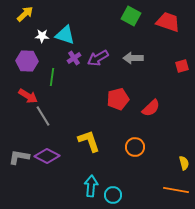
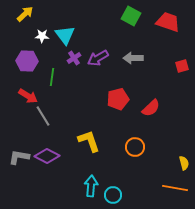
cyan triangle: rotated 35 degrees clockwise
orange line: moved 1 px left, 2 px up
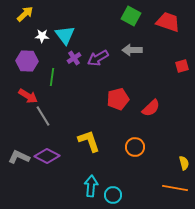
gray arrow: moved 1 px left, 8 px up
gray L-shape: rotated 15 degrees clockwise
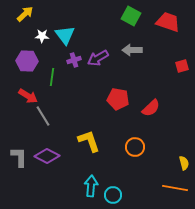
purple cross: moved 2 px down; rotated 16 degrees clockwise
red pentagon: rotated 25 degrees clockwise
gray L-shape: rotated 65 degrees clockwise
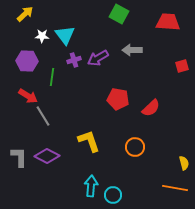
green square: moved 12 px left, 2 px up
red trapezoid: rotated 15 degrees counterclockwise
